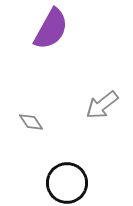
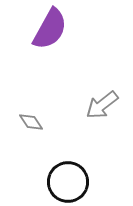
purple semicircle: moved 1 px left
black circle: moved 1 px right, 1 px up
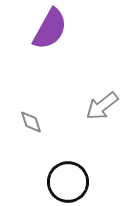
gray arrow: moved 1 px down
gray diamond: rotated 15 degrees clockwise
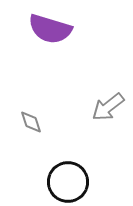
purple semicircle: rotated 78 degrees clockwise
gray arrow: moved 6 px right, 1 px down
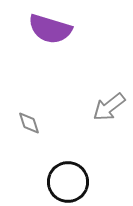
gray arrow: moved 1 px right
gray diamond: moved 2 px left, 1 px down
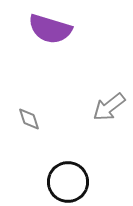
gray diamond: moved 4 px up
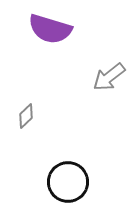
gray arrow: moved 30 px up
gray diamond: moved 3 px left, 3 px up; rotated 65 degrees clockwise
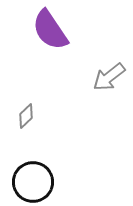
purple semicircle: moved 1 px down; rotated 39 degrees clockwise
black circle: moved 35 px left
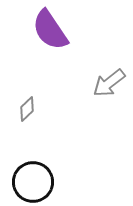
gray arrow: moved 6 px down
gray diamond: moved 1 px right, 7 px up
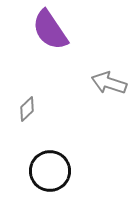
gray arrow: rotated 56 degrees clockwise
black circle: moved 17 px right, 11 px up
